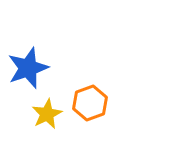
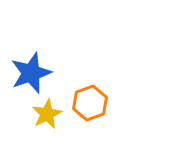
blue star: moved 3 px right, 5 px down
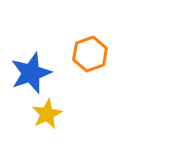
orange hexagon: moved 49 px up
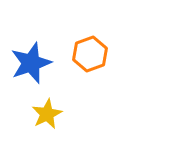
blue star: moved 10 px up
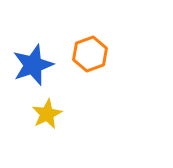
blue star: moved 2 px right, 2 px down
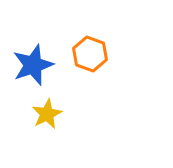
orange hexagon: rotated 20 degrees counterclockwise
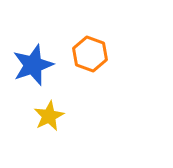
yellow star: moved 2 px right, 2 px down
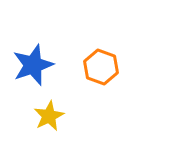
orange hexagon: moved 11 px right, 13 px down
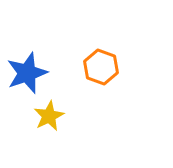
blue star: moved 6 px left, 8 px down
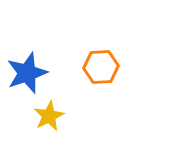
orange hexagon: rotated 24 degrees counterclockwise
